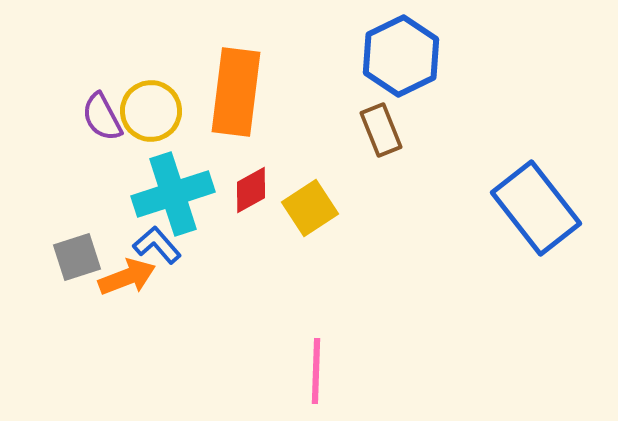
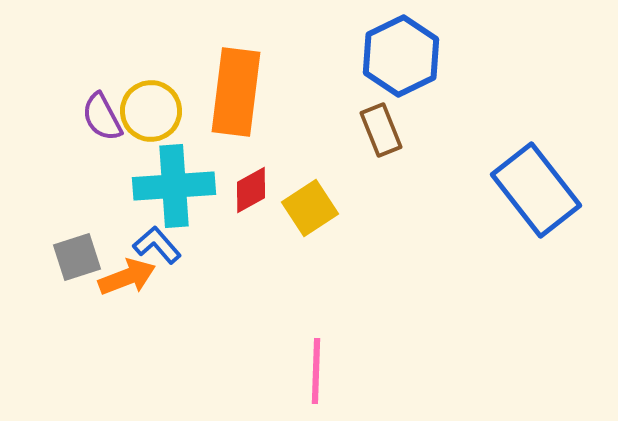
cyan cross: moved 1 px right, 8 px up; rotated 14 degrees clockwise
blue rectangle: moved 18 px up
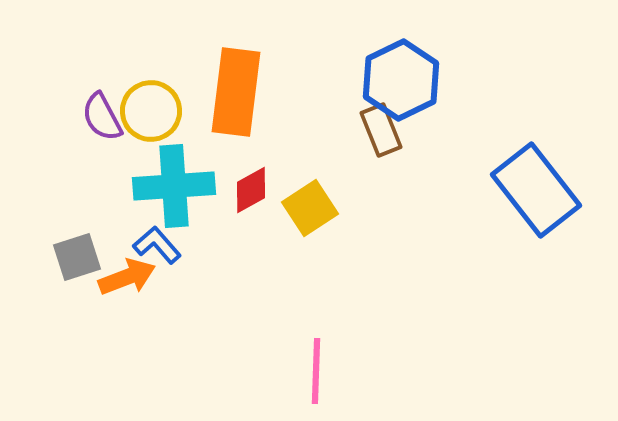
blue hexagon: moved 24 px down
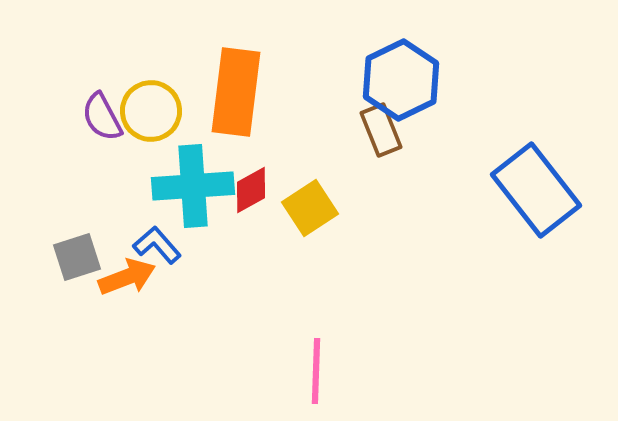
cyan cross: moved 19 px right
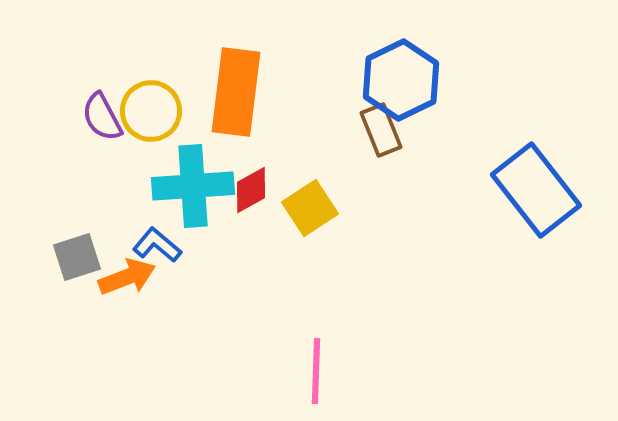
blue L-shape: rotated 9 degrees counterclockwise
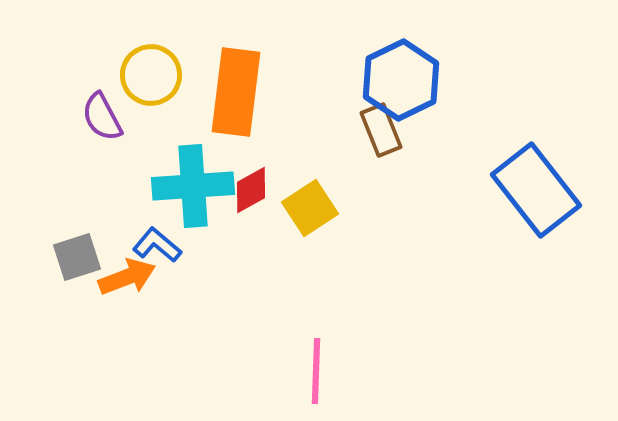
yellow circle: moved 36 px up
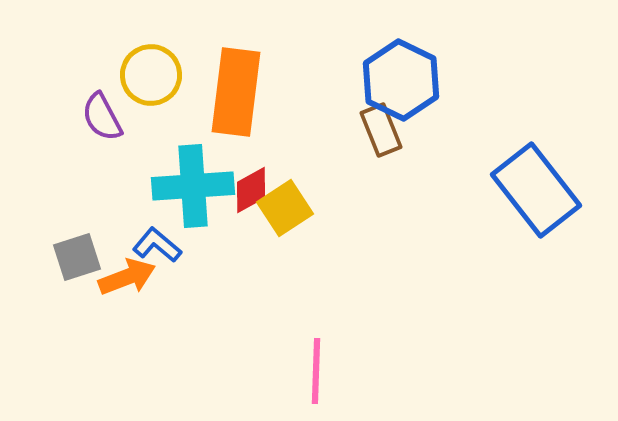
blue hexagon: rotated 8 degrees counterclockwise
yellow square: moved 25 px left
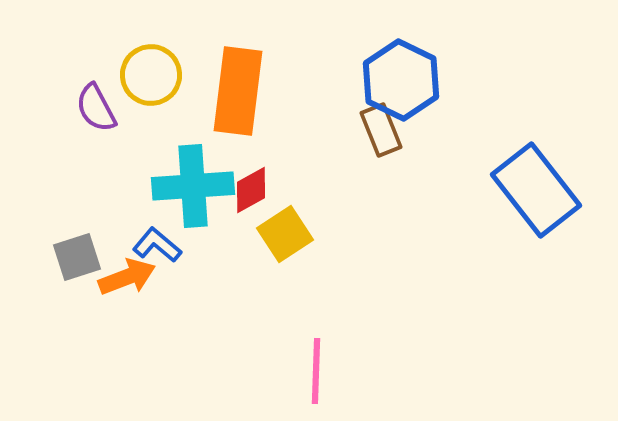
orange rectangle: moved 2 px right, 1 px up
purple semicircle: moved 6 px left, 9 px up
yellow square: moved 26 px down
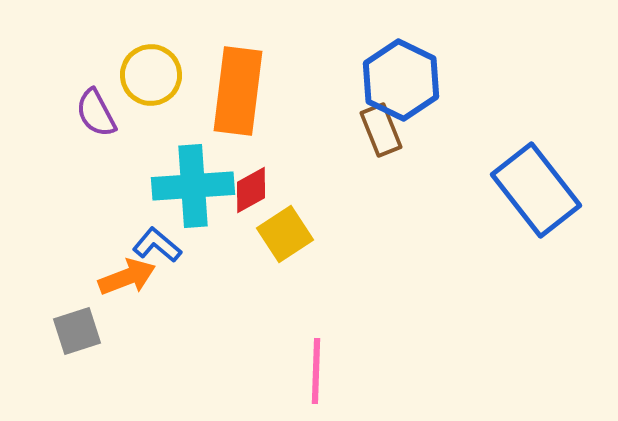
purple semicircle: moved 5 px down
gray square: moved 74 px down
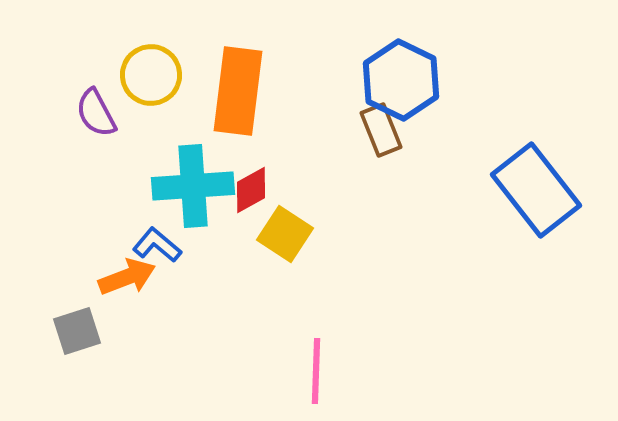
yellow square: rotated 24 degrees counterclockwise
